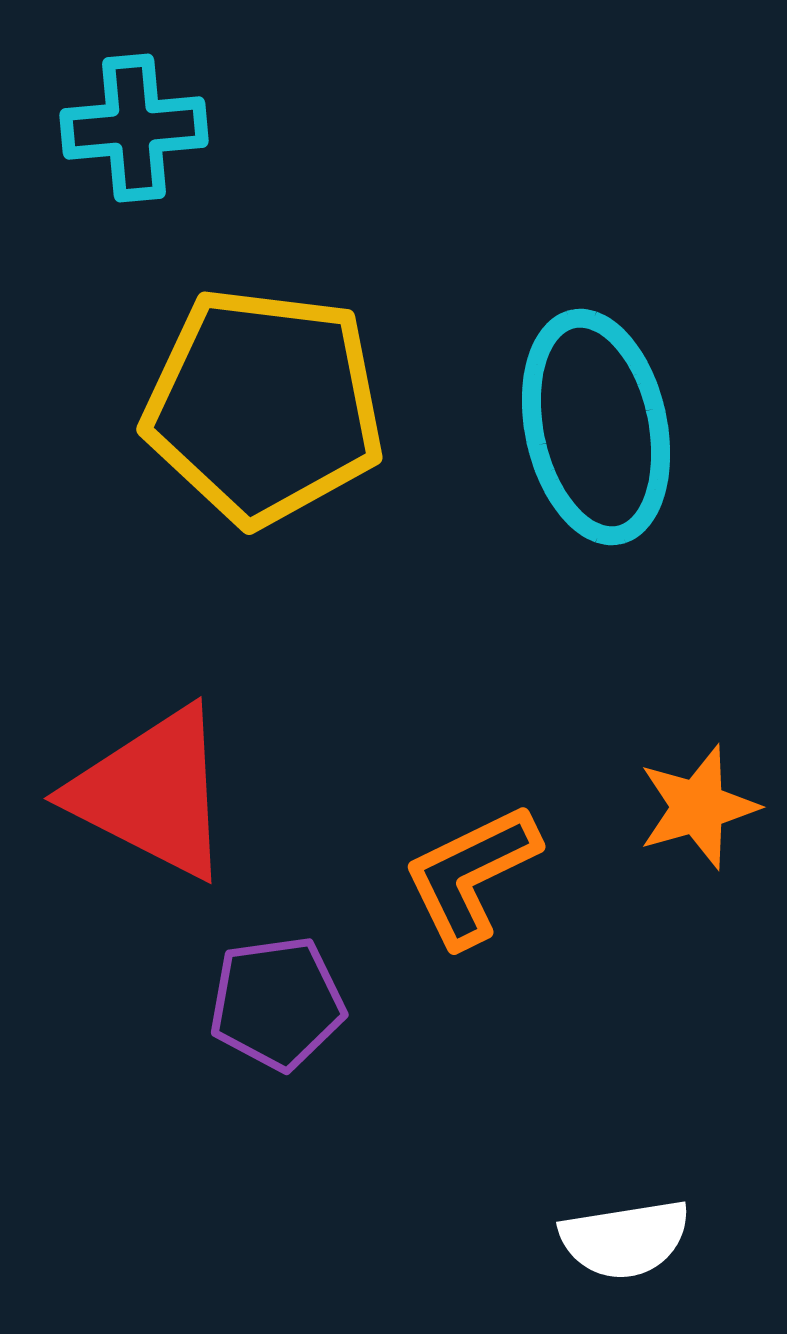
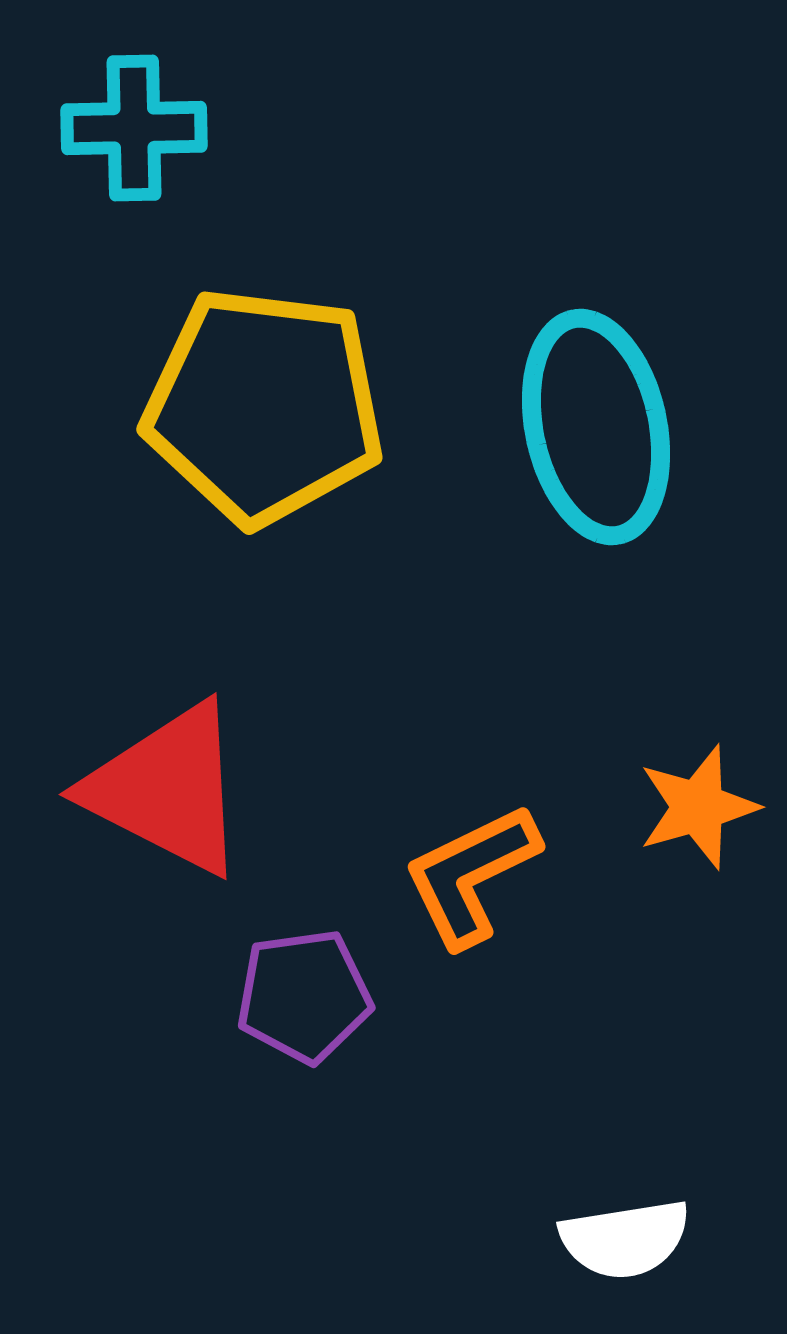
cyan cross: rotated 4 degrees clockwise
red triangle: moved 15 px right, 4 px up
purple pentagon: moved 27 px right, 7 px up
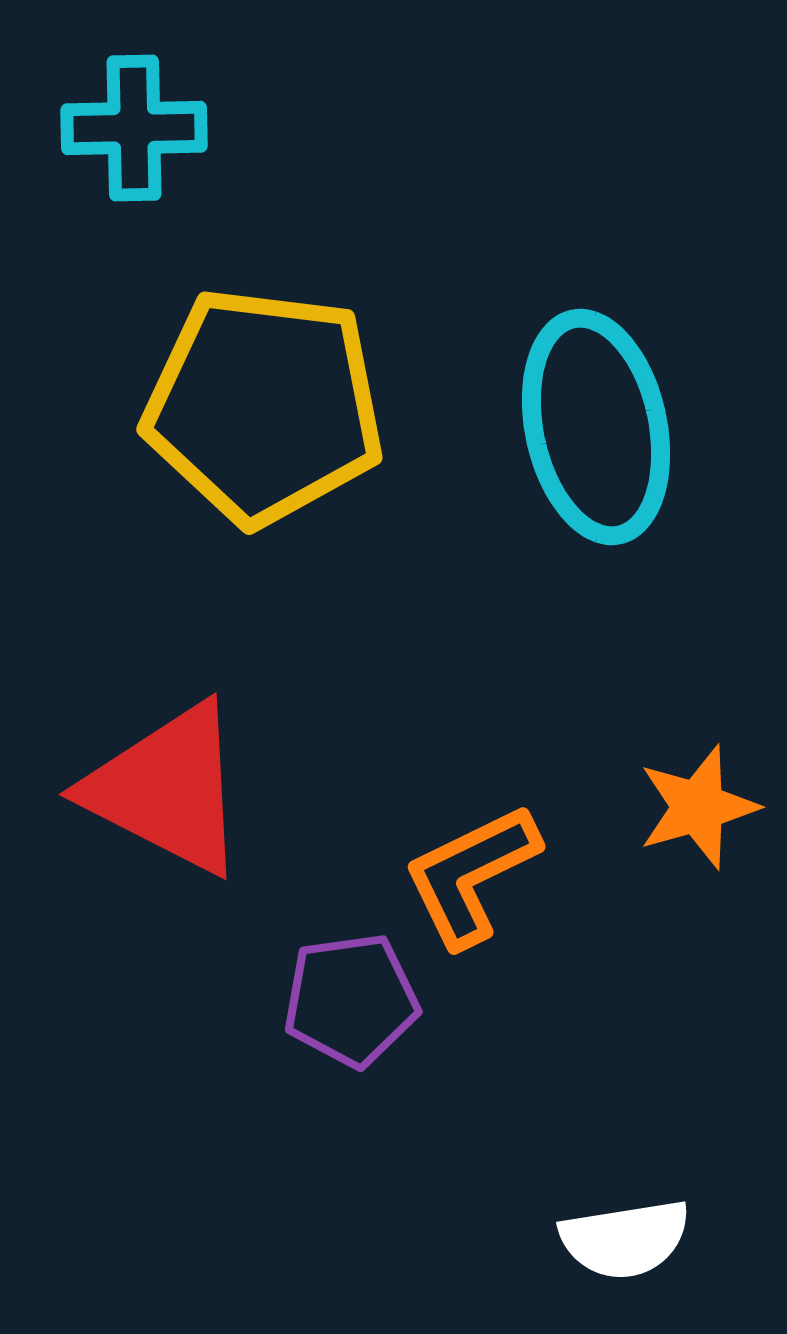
purple pentagon: moved 47 px right, 4 px down
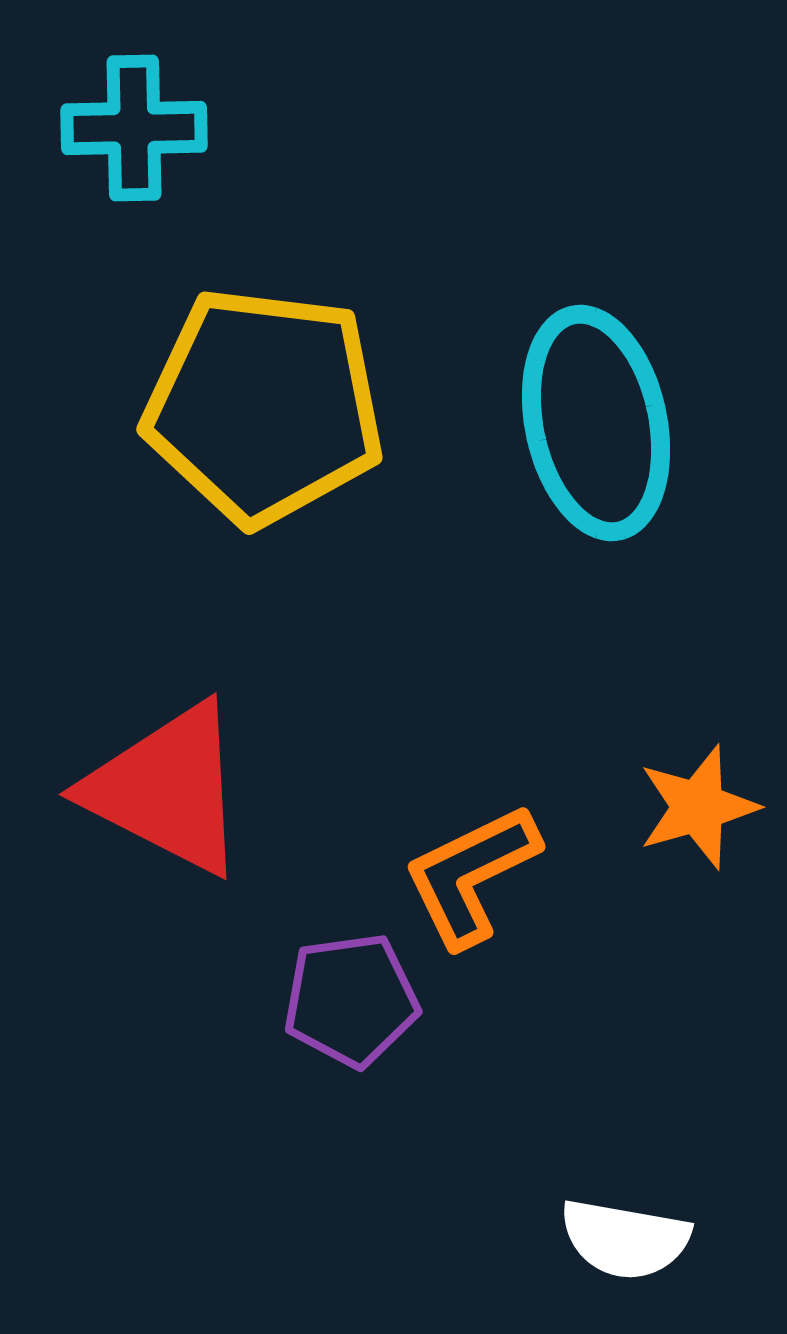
cyan ellipse: moved 4 px up
white semicircle: rotated 19 degrees clockwise
